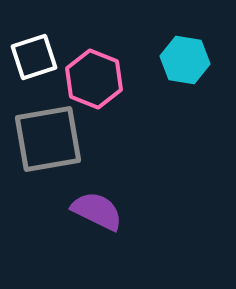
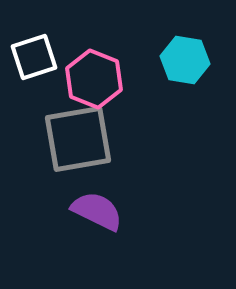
gray square: moved 30 px right
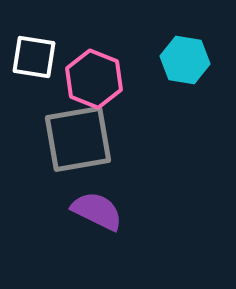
white square: rotated 27 degrees clockwise
